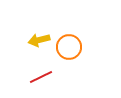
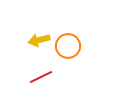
orange circle: moved 1 px left, 1 px up
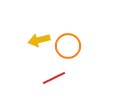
red line: moved 13 px right, 1 px down
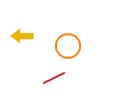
yellow arrow: moved 17 px left, 4 px up; rotated 15 degrees clockwise
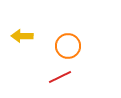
red line: moved 6 px right, 1 px up
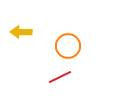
yellow arrow: moved 1 px left, 4 px up
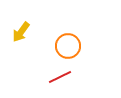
yellow arrow: rotated 55 degrees counterclockwise
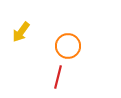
red line: moved 2 px left; rotated 50 degrees counterclockwise
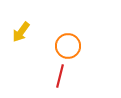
red line: moved 2 px right, 1 px up
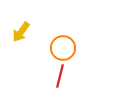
orange circle: moved 5 px left, 2 px down
